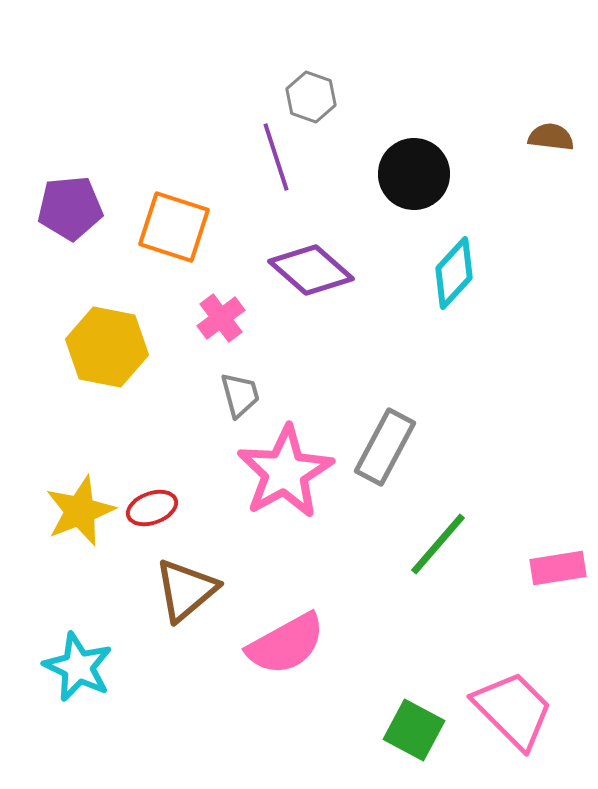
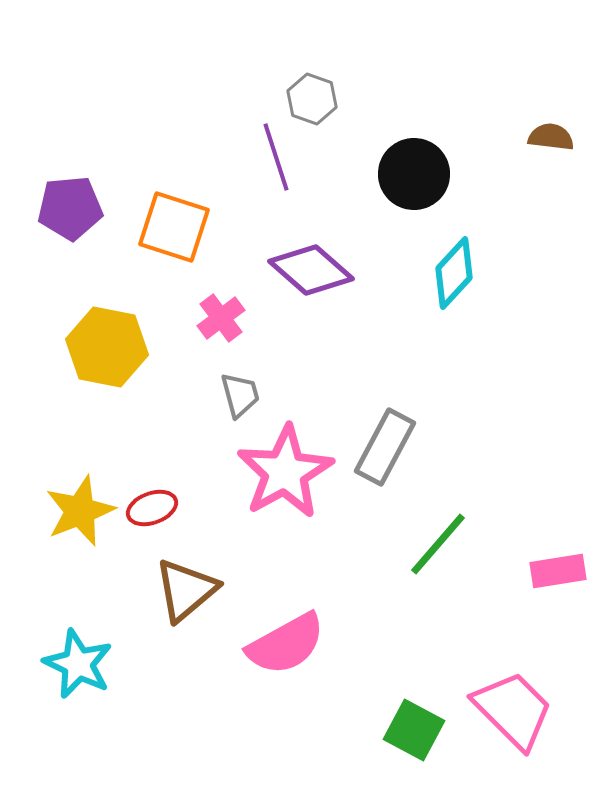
gray hexagon: moved 1 px right, 2 px down
pink rectangle: moved 3 px down
cyan star: moved 3 px up
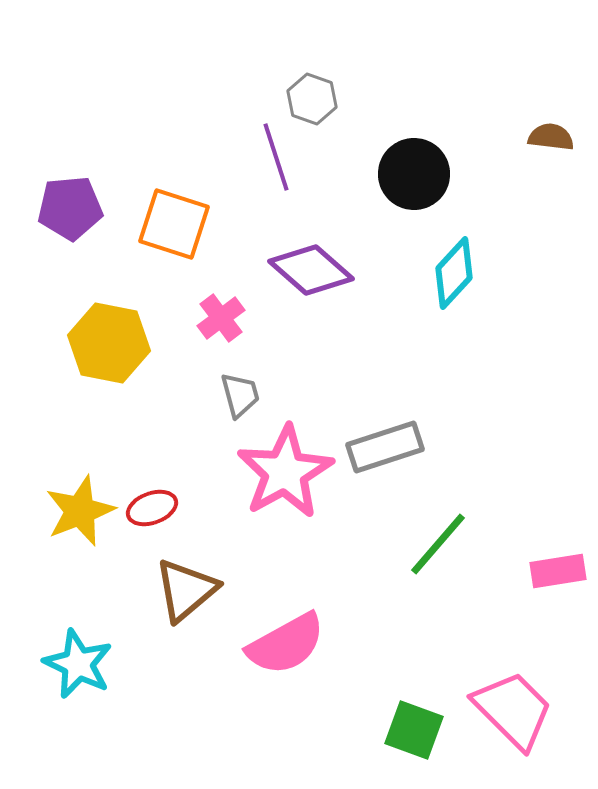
orange square: moved 3 px up
yellow hexagon: moved 2 px right, 4 px up
gray rectangle: rotated 44 degrees clockwise
green square: rotated 8 degrees counterclockwise
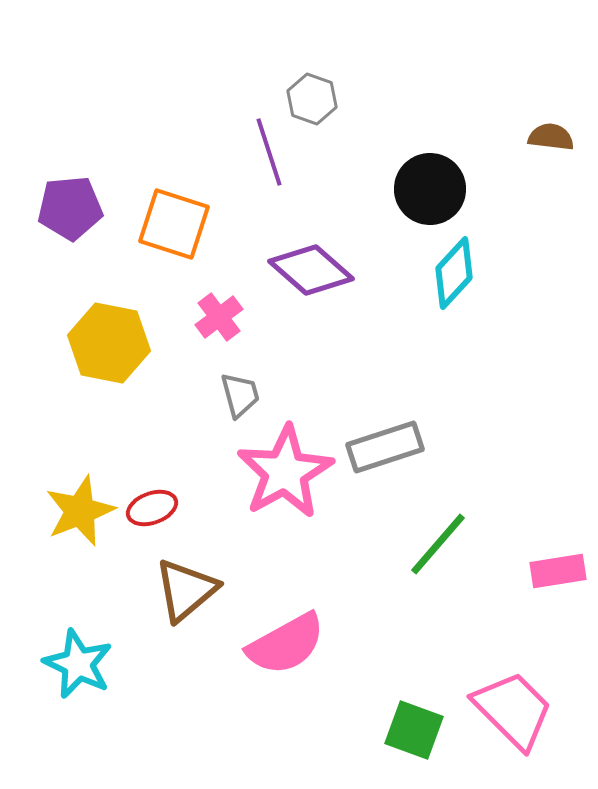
purple line: moved 7 px left, 5 px up
black circle: moved 16 px right, 15 px down
pink cross: moved 2 px left, 1 px up
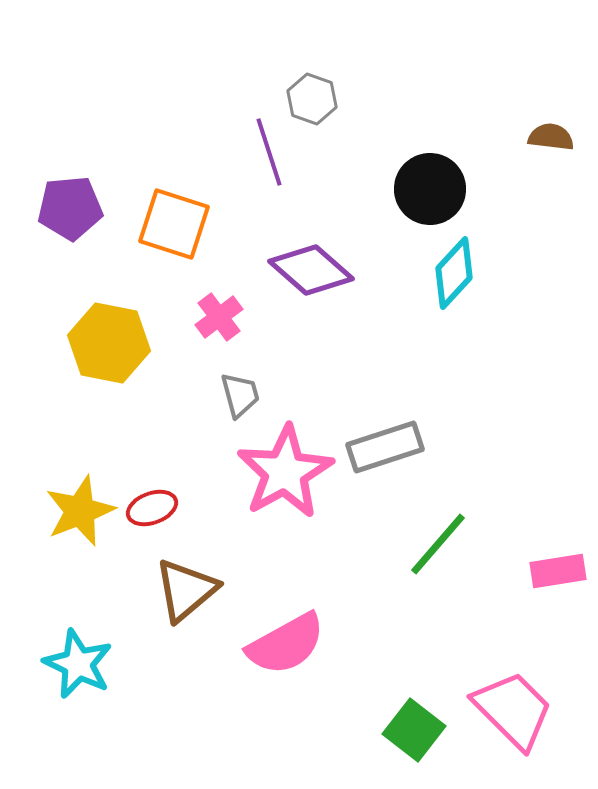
green square: rotated 18 degrees clockwise
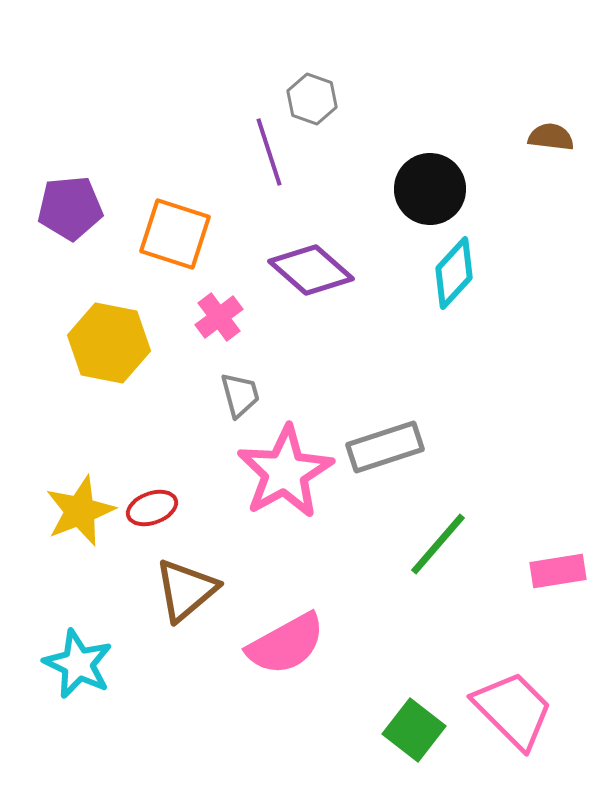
orange square: moved 1 px right, 10 px down
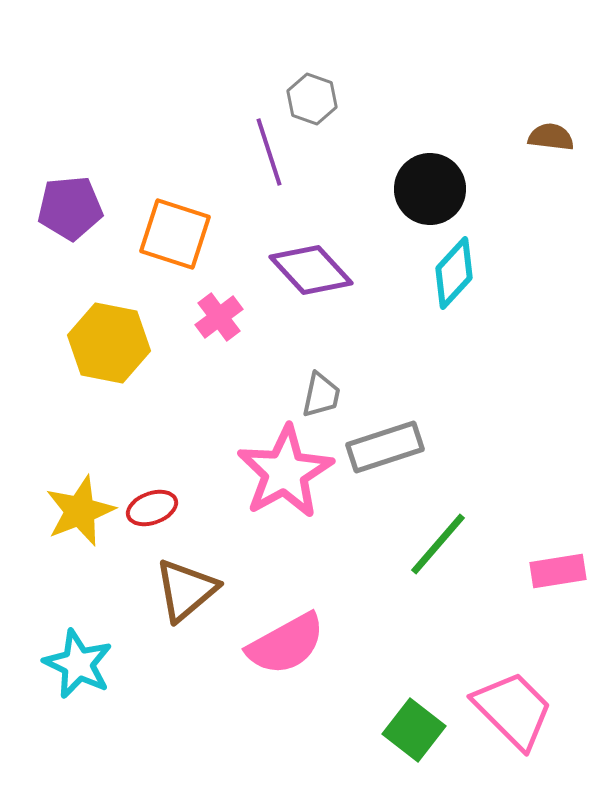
purple diamond: rotated 6 degrees clockwise
gray trapezoid: moved 81 px right; rotated 27 degrees clockwise
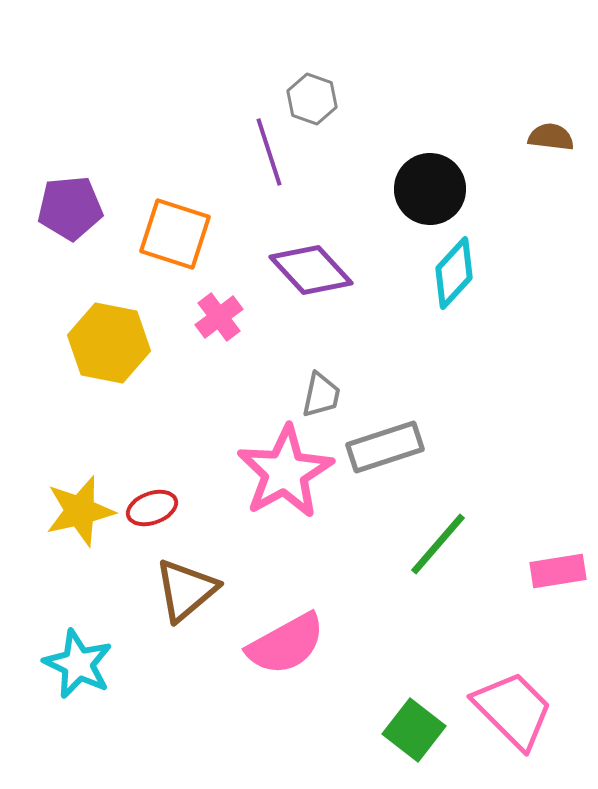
yellow star: rotated 8 degrees clockwise
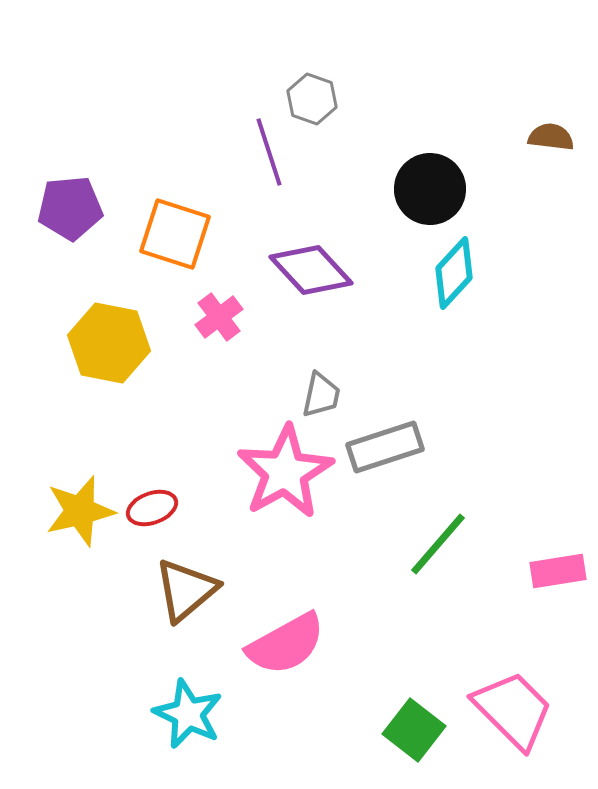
cyan star: moved 110 px right, 50 px down
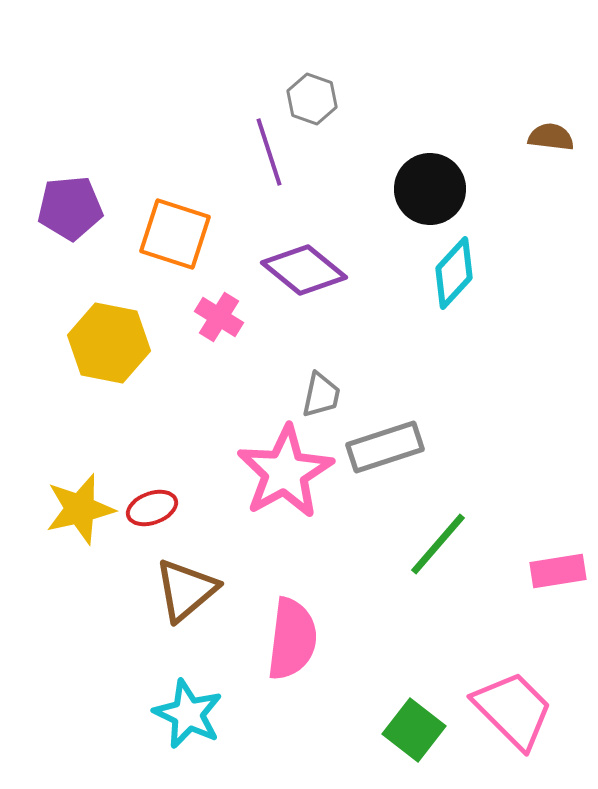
purple diamond: moved 7 px left; rotated 8 degrees counterclockwise
pink cross: rotated 21 degrees counterclockwise
yellow star: moved 2 px up
pink semicircle: moved 6 px right, 5 px up; rotated 54 degrees counterclockwise
